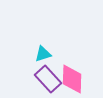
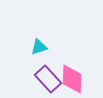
cyan triangle: moved 4 px left, 7 px up
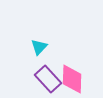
cyan triangle: rotated 30 degrees counterclockwise
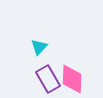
purple rectangle: rotated 12 degrees clockwise
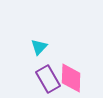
pink diamond: moved 1 px left, 1 px up
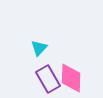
cyan triangle: moved 1 px down
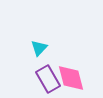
pink diamond: rotated 16 degrees counterclockwise
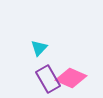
pink diamond: rotated 52 degrees counterclockwise
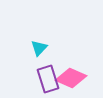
purple rectangle: rotated 12 degrees clockwise
